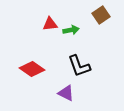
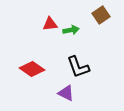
black L-shape: moved 1 px left, 1 px down
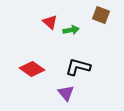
brown square: rotated 36 degrees counterclockwise
red triangle: moved 2 px up; rotated 49 degrees clockwise
black L-shape: rotated 125 degrees clockwise
purple triangle: rotated 24 degrees clockwise
